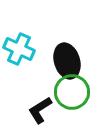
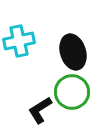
cyan cross: moved 8 px up; rotated 36 degrees counterclockwise
black ellipse: moved 6 px right, 9 px up
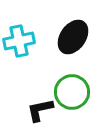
black ellipse: moved 15 px up; rotated 52 degrees clockwise
black L-shape: rotated 20 degrees clockwise
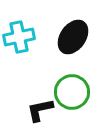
cyan cross: moved 4 px up
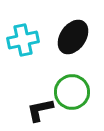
cyan cross: moved 4 px right, 3 px down
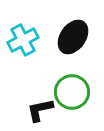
cyan cross: rotated 16 degrees counterclockwise
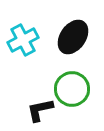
green circle: moved 3 px up
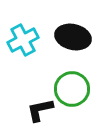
black ellipse: rotated 68 degrees clockwise
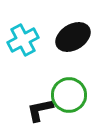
black ellipse: rotated 44 degrees counterclockwise
green circle: moved 3 px left, 6 px down
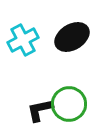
black ellipse: moved 1 px left
green circle: moved 9 px down
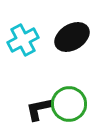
black L-shape: moved 1 px left, 1 px up
